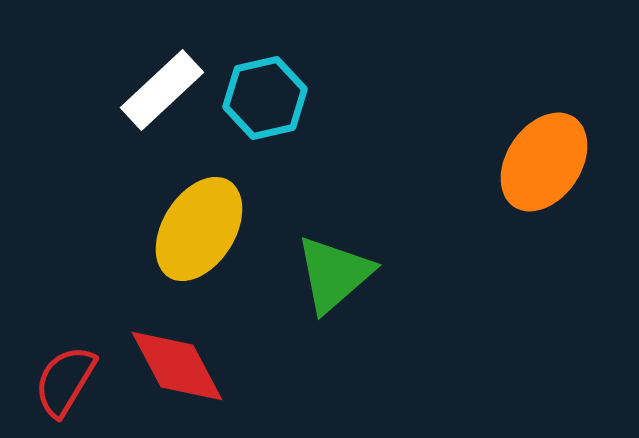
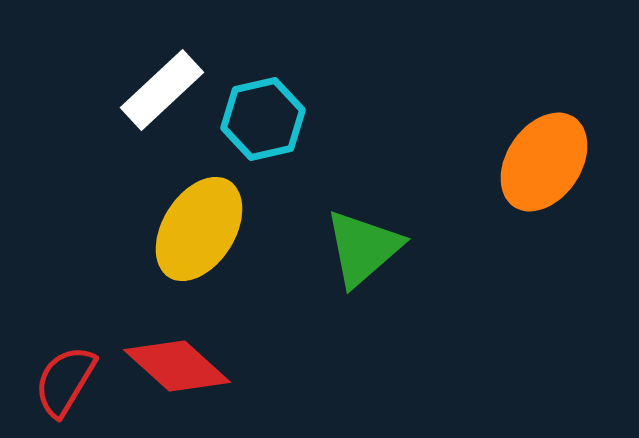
cyan hexagon: moved 2 px left, 21 px down
green triangle: moved 29 px right, 26 px up
red diamond: rotated 20 degrees counterclockwise
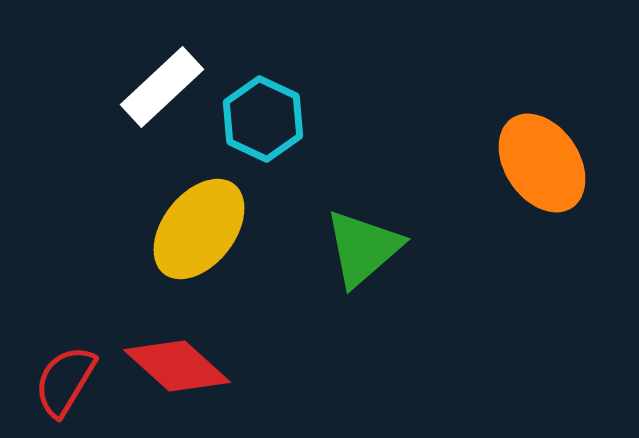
white rectangle: moved 3 px up
cyan hexagon: rotated 22 degrees counterclockwise
orange ellipse: moved 2 px left, 1 px down; rotated 68 degrees counterclockwise
yellow ellipse: rotated 6 degrees clockwise
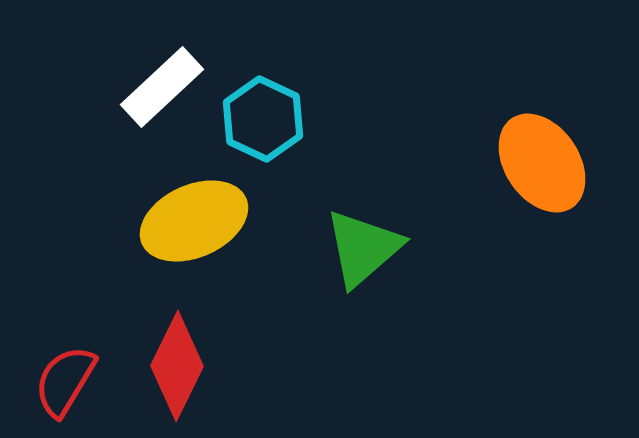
yellow ellipse: moved 5 px left, 8 px up; rotated 28 degrees clockwise
red diamond: rotated 74 degrees clockwise
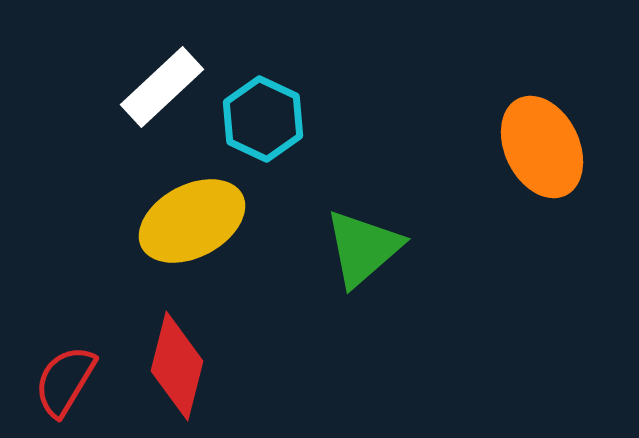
orange ellipse: moved 16 px up; rotated 8 degrees clockwise
yellow ellipse: moved 2 px left; rotated 4 degrees counterclockwise
red diamond: rotated 12 degrees counterclockwise
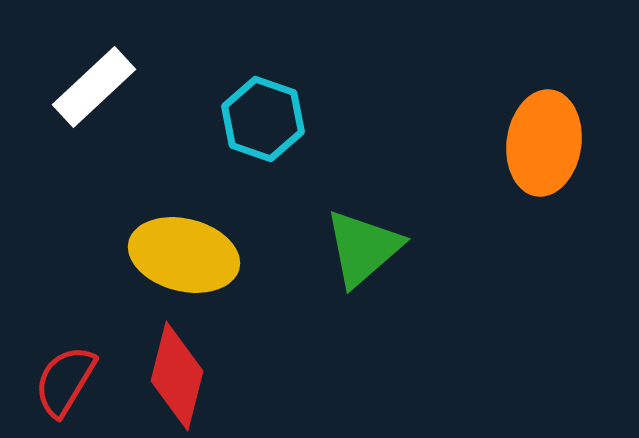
white rectangle: moved 68 px left
cyan hexagon: rotated 6 degrees counterclockwise
orange ellipse: moved 2 px right, 4 px up; rotated 34 degrees clockwise
yellow ellipse: moved 8 px left, 34 px down; rotated 42 degrees clockwise
red diamond: moved 10 px down
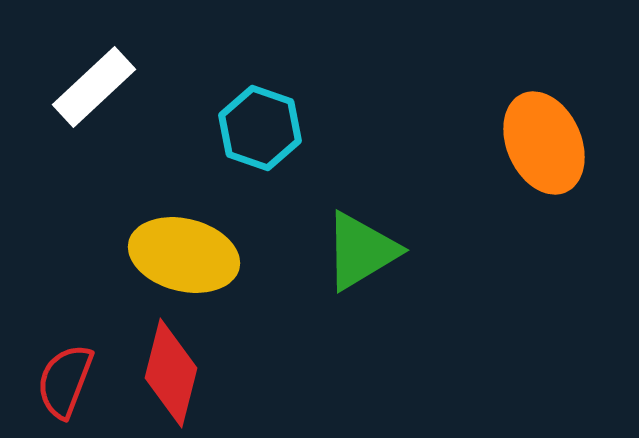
cyan hexagon: moved 3 px left, 9 px down
orange ellipse: rotated 32 degrees counterclockwise
green triangle: moved 2 px left, 3 px down; rotated 10 degrees clockwise
red diamond: moved 6 px left, 3 px up
red semicircle: rotated 10 degrees counterclockwise
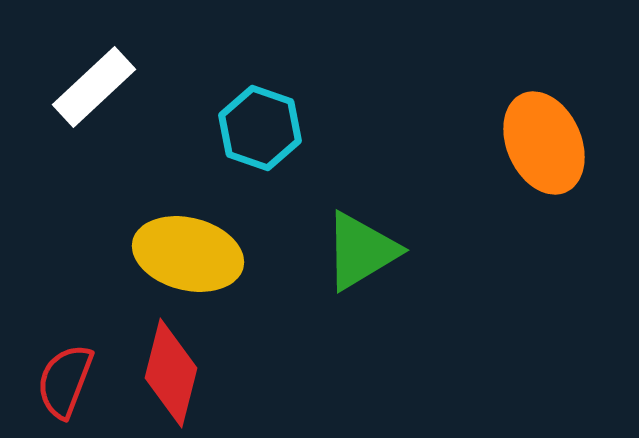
yellow ellipse: moved 4 px right, 1 px up
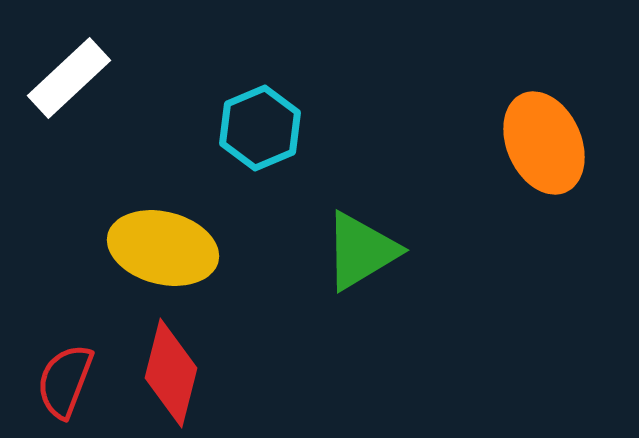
white rectangle: moved 25 px left, 9 px up
cyan hexagon: rotated 18 degrees clockwise
yellow ellipse: moved 25 px left, 6 px up
